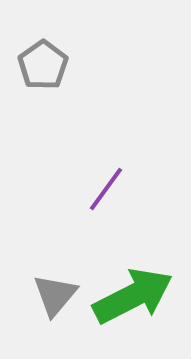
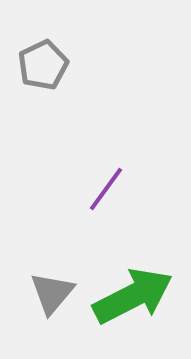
gray pentagon: rotated 9 degrees clockwise
gray triangle: moved 3 px left, 2 px up
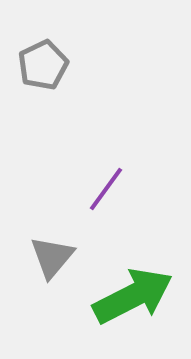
gray triangle: moved 36 px up
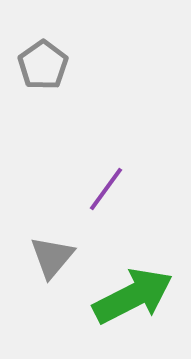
gray pentagon: rotated 9 degrees counterclockwise
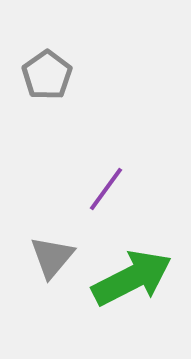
gray pentagon: moved 4 px right, 10 px down
green arrow: moved 1 px left, 18 px up
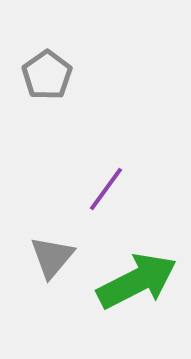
green arrow: moved 5 px right, 3 px down
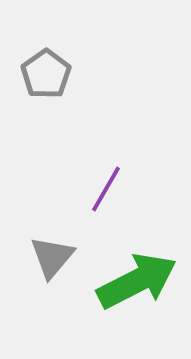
gray pentagon: moved 1 px left, 1 px up
purple line: rotated 6 degrees counterclockwise
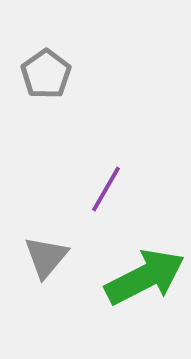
gray triangle: moved 6 px left
green arrow: moved 8 px right, 4 px up
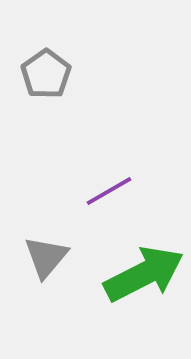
purple line: moved 3 px right, 2 px down; rotated 30 degrees clockwise
green arrow: moved 1 px left, 3 px up
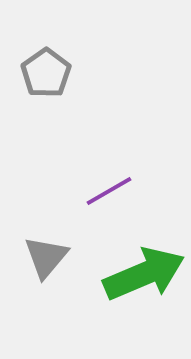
gray pentagon: moved 1 px up
green arrow: rotated 4 degrees clockwise
